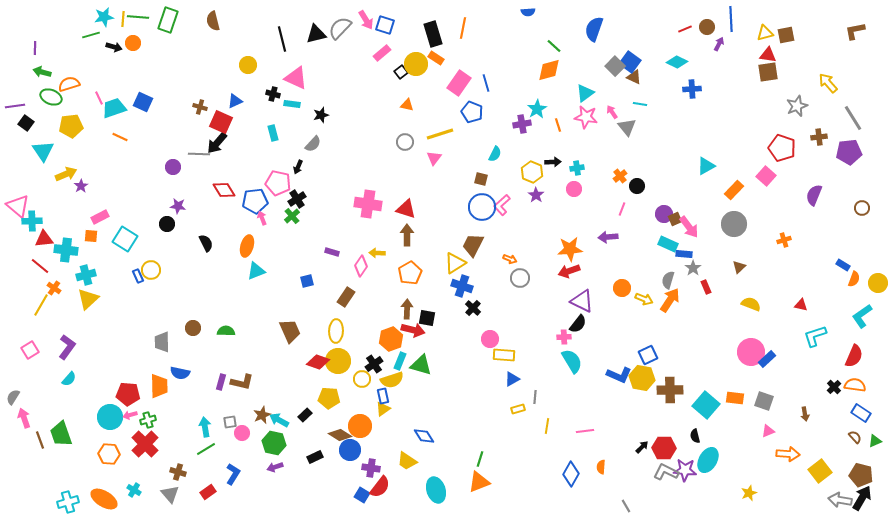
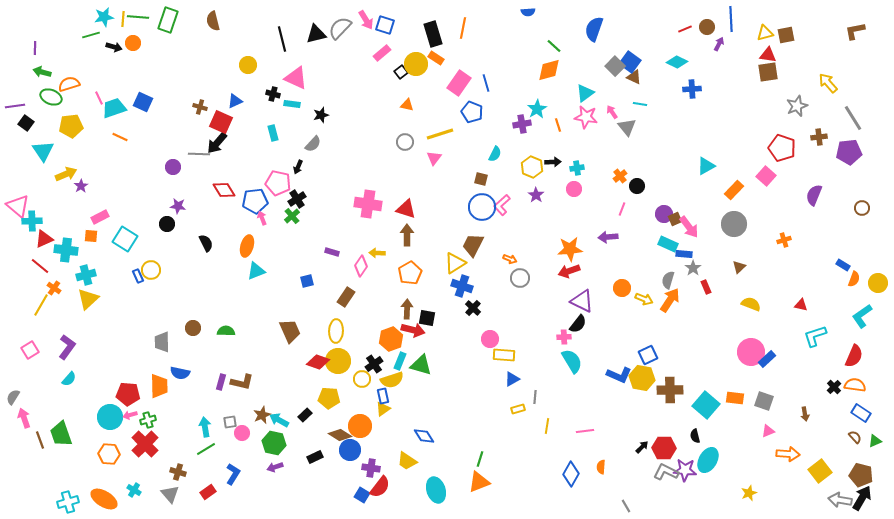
yellow hexagon at (532, 172): moved 5 px up
red triangle at (44, 239): rotated 18 degrees counterclockwise
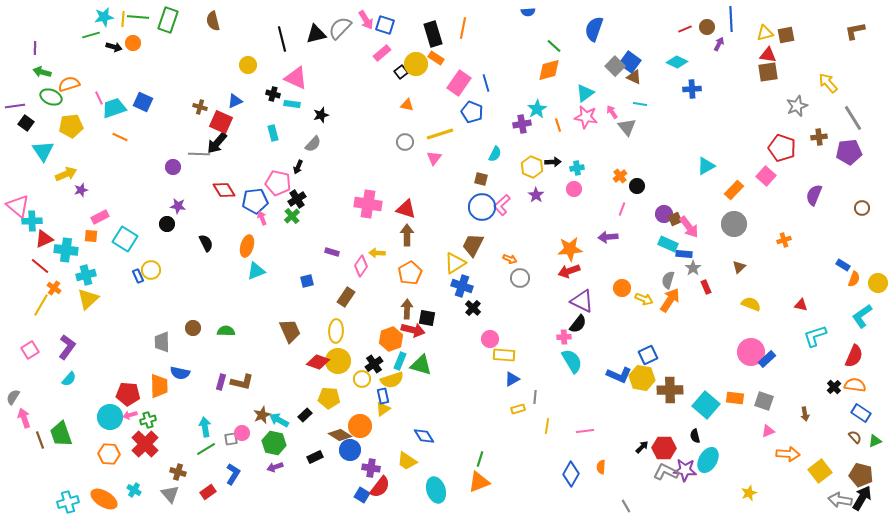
purple star at (81, 186): moved 4 px down; rotated 16 degrees clockwise
gray square at (230, 422): moved 1 px right, 17 px down
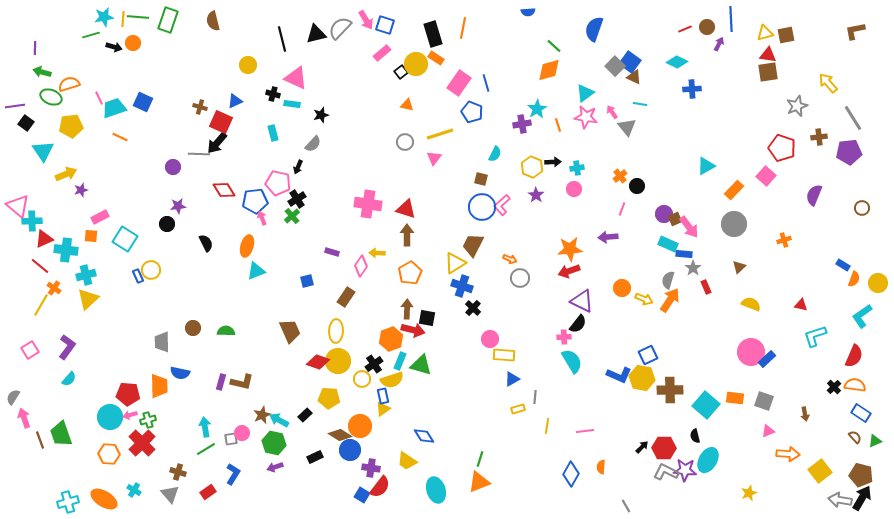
purple star at (178, 206): rotated 14 degrees counterclockwise
red cross at (145, 444): moved 3 px left, 1 px up
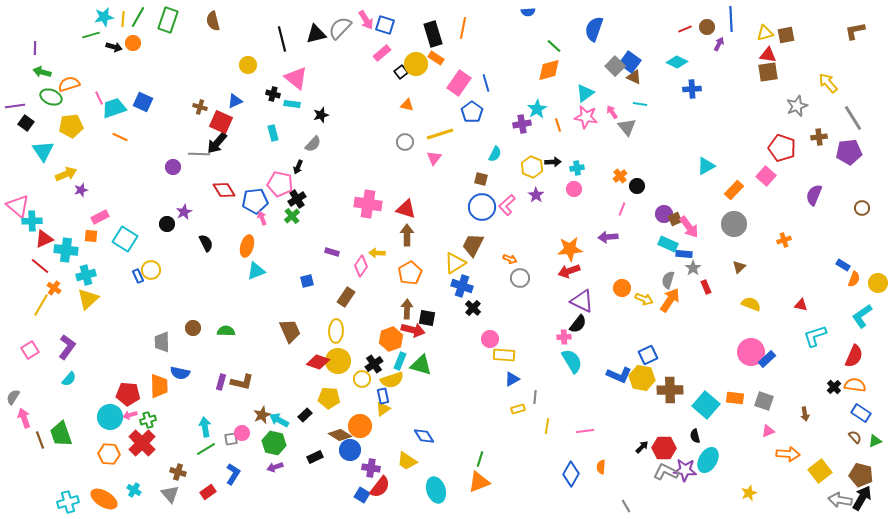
green line at (138, 17): rotated 65 degrees counterclockwise
pink triangle at (296, 78): rotated 15 degrees clockwise
blue pentagon at (472, 112): rotated 15 degrees clockwise
pink pentagon at (278, 183): moved 2 px right, 1 px down
pink L-shape at (502, 205): moved 5 px right
purple star at (178, 206): moved 6 px right, 6 px down; rotated 21 degrees counterclockwise
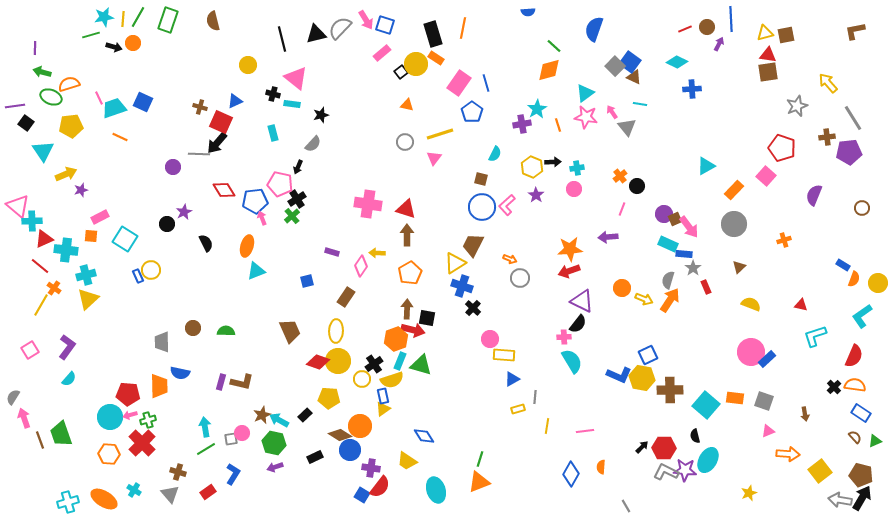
brown cross at (819, 137): moved 8 px right
orange hexagon at (391, 339): moved 5 px right
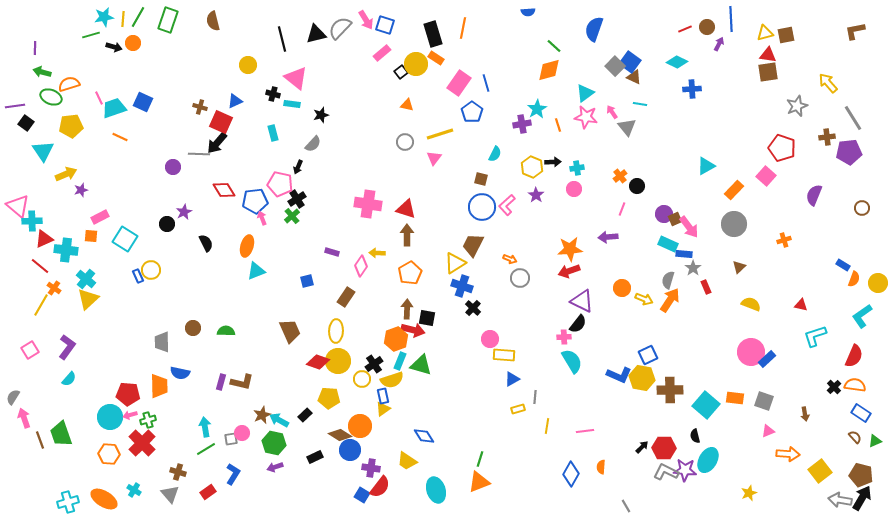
cyan cross at (86, 275): moved 4 px down; rotated 36 degrees counterclockwise
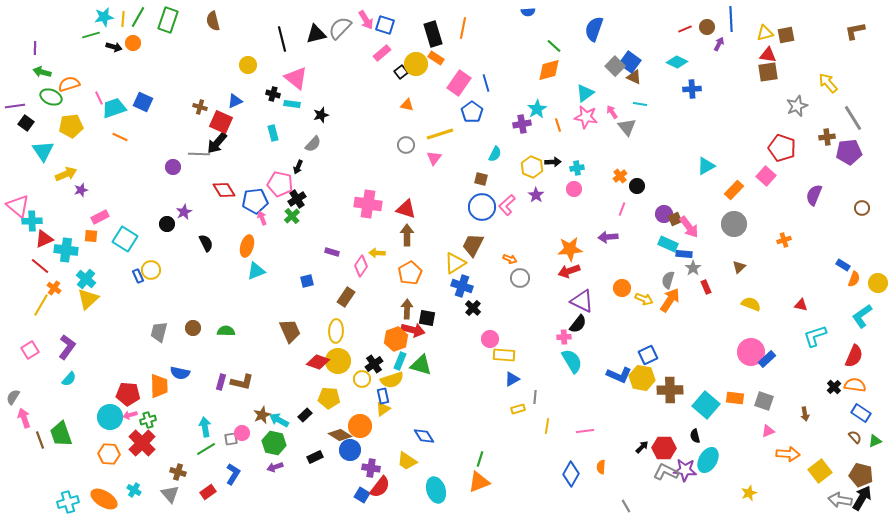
gray circle at (405, 142): moved 1 px right, 3 px down
gray trapezoid at (162, 342): moved 3 px left, 10 px up; rotated 15 degrees clockwise
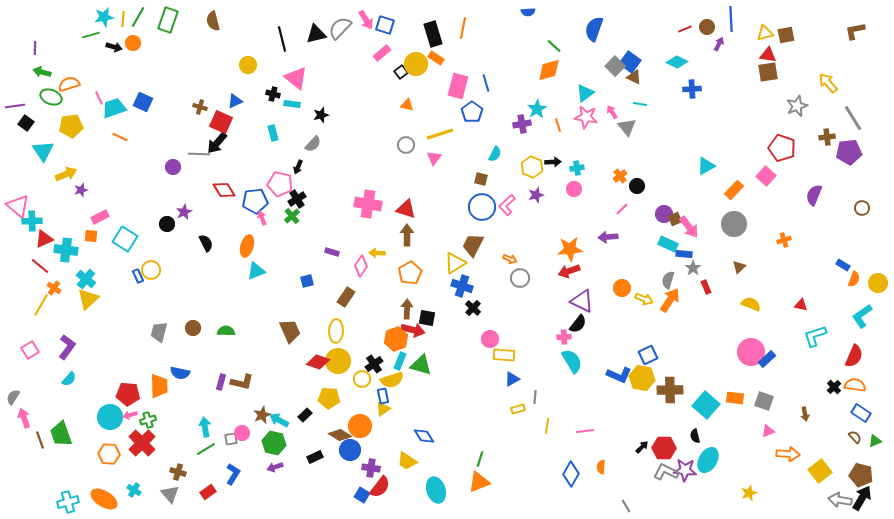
pink rectangle at (459, 83): moved 1 px left, 3 px down; rotated 20 degrees counterclockwise
purple star at (536, 195): rotated 21 degrees clockwise
pink line at (622, 209): rotated 24 degrees clockwise
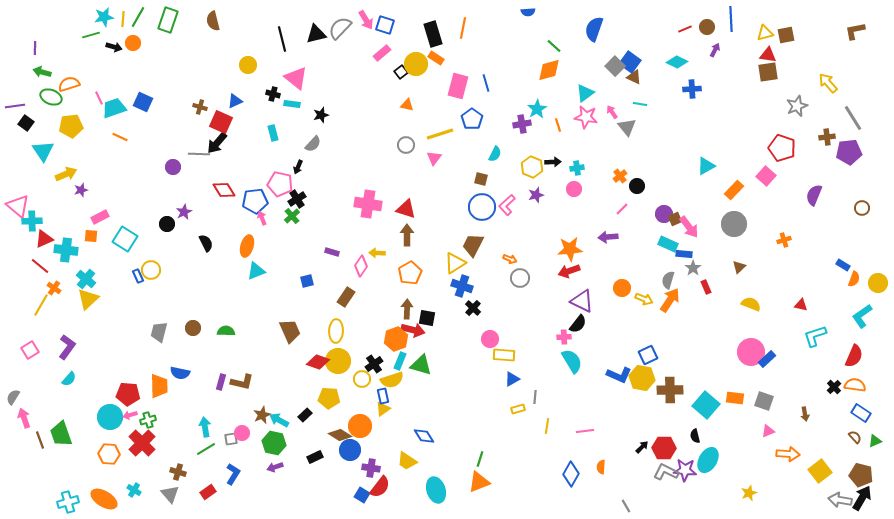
purple arrow at (719, 44): moved 4 px left, 6 px down
blue pentagon at (472, 112): moved 7 px down
